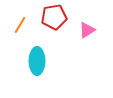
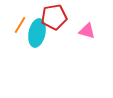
pink triangle: moved 1 px down; rotated 48 degrees clockwise
cyan ellipse: moved 28 px up; rotated 12 degrees clockwise
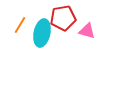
red pentagon: moved 9 px right, 1 px down
cyan ellipse: moved 5 px right
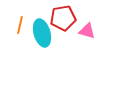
orange line: rotated 18 degrees counterclockwise
cyan ellipse: rotated 28 degrees counterclockwise
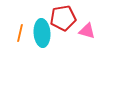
orange line: moved 8 px down
cyan ellipse: rotated 12 degrees clockwise
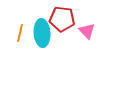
red pentagon: moved 1 px left, 1 px down; rotated 15 degrees clockwise
pink triangle: rotated 30 degrees clockwise
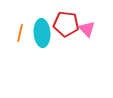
red pentagon: moved 4 px right, 5 px down
pink triangle: moved 2 px up
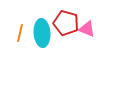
red pentagon: moved 1 px up; rotated 10 degrees clockwise
pink triangle: rotated 24 degrees counterclockwise
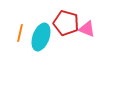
cyan ellipse: moved 1 px left, 4 px down; rotated 24 degrees clockwise
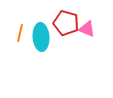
cyan ellipse: rotated 24 degrees counterclockwise
